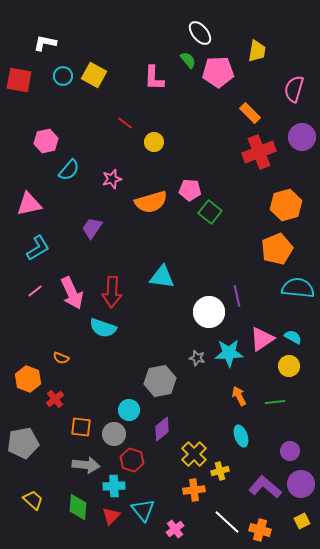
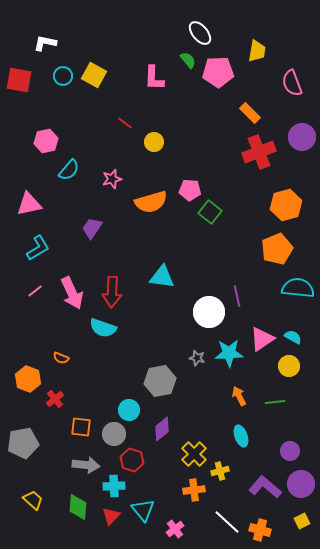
pink semicircle at (294, 89): moved 2 px left, 6 px up; rotated 36 degrees counterclockwise
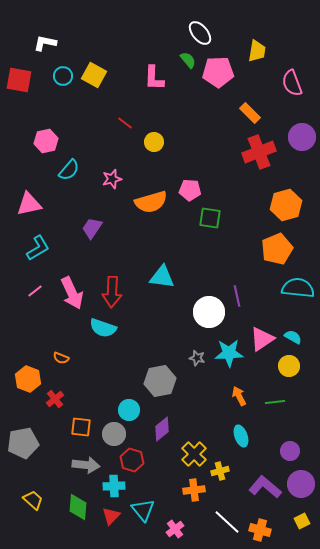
green square at (210, 212): moved 6 px down; rotated 30 degrees counterclockwise
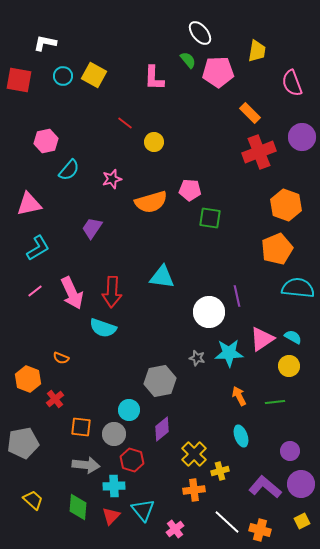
orange hexagon at (286, 205): rotated 24 degrees counterclockwise
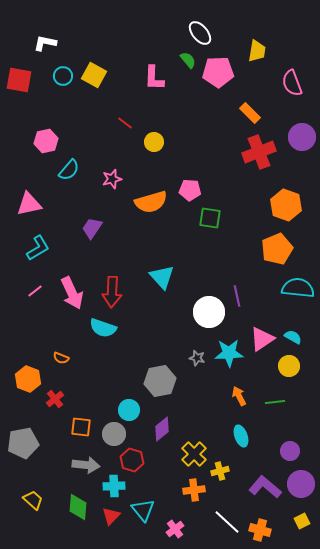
cyan triangle at (162, 277): rotated 40 degrees clockwise
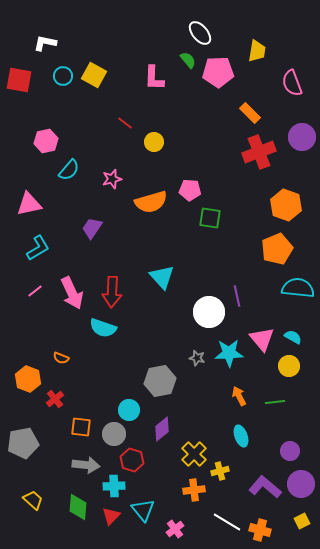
pink triangle at (262, 339): rotated 36 degrees counterclockwise
white line at (227, 522): rotated 12 degrees counterclockwise
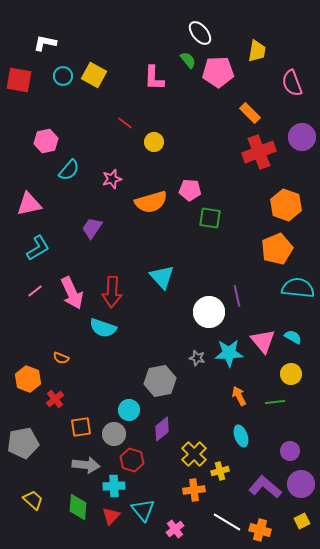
pink triangle at (262, 339): moved 1 px right, 2 px down
yellow circle at (289, 366): moved 2 px right, 8 px down
orange square at (81, 427): rotated 15 degrees counterclockwise
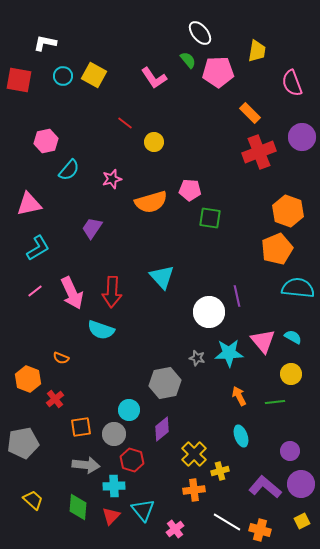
pink L-shape at (154, 78): rotated 36 degrees counterclockwise
orange hexagon at (286, 205): moved 2 px right, 6 px down
cyan semicircle at (103, 328): moved 2 px left, 2 px down
gray hexagon at (160, 381): moved 5 px right, 2 px down
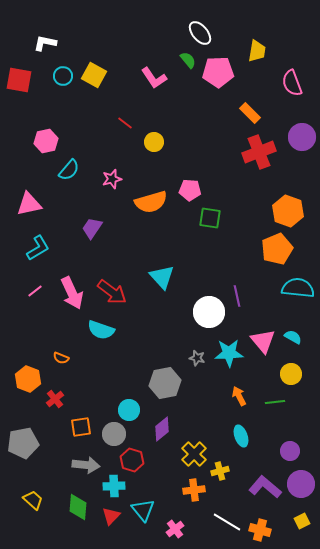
red arrow at (112, 292): rotated 56 degrees counterclockwise
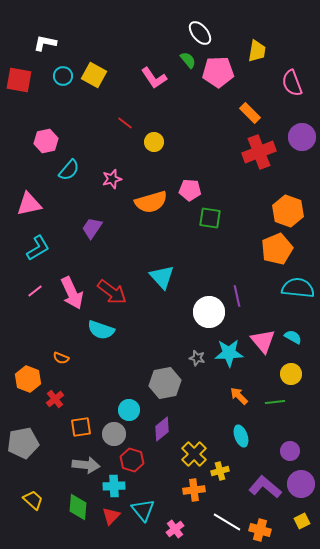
orange arrow at (239, 396): rotated 18 degrees counterclockwise
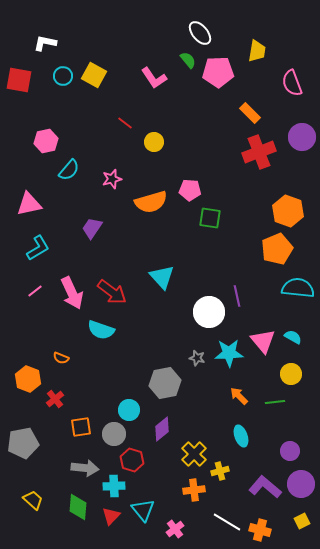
gray arrow at (86, 465): moved 1 px left, 3 px down
